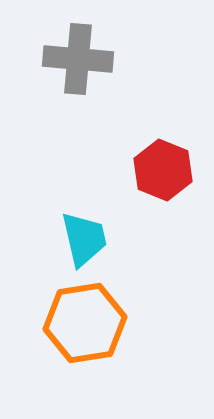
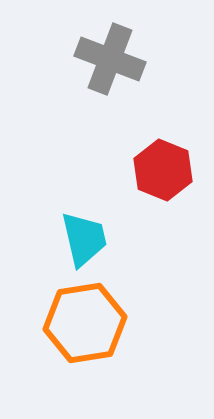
gray cross: moved 32 px right; rotated 16 degrees clockwise
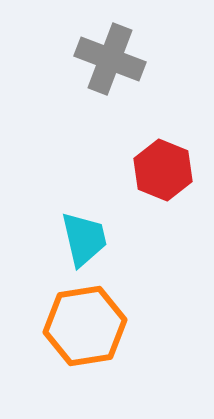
orange hexagon: moved 3 px down
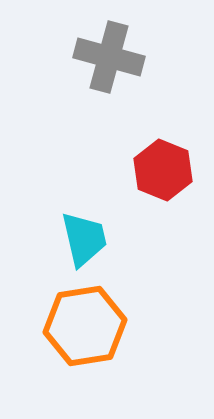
gray cross: moved 1 px left, 2 px up; rotated 6 degrees counterclockwise
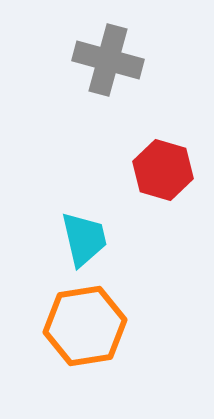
gray cross: moved 1 px left, 3 px down
red hexagon: rotated 6 degrees counterclockwise
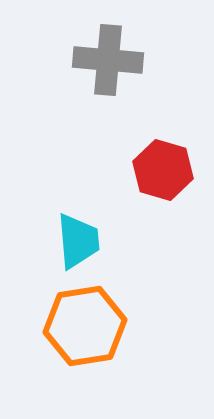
gray cross: rotated 10 degrees counterclockwise
cyan trapezoid: moved 6 px left, 2 px down; rotated 8 degrees clockwise
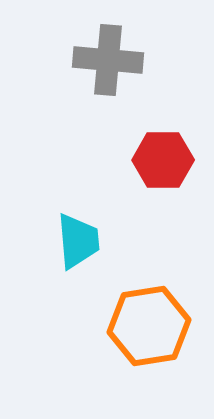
red hexagon: moved 10 px up; rotated 16 degrees counterclockwise
orange hexagon: moved 64 px right
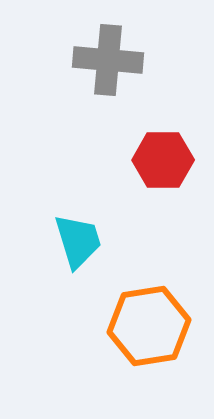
cyan trapezoid: rotated 12 degrees counterclockwise
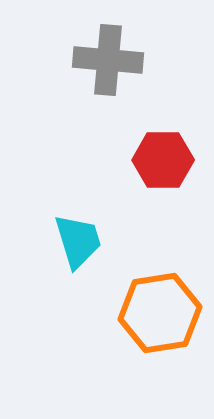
orange hexagon: moved 11 px right, 13 px up
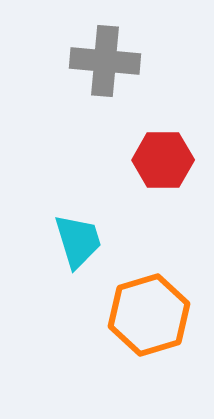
gray cross: moved 3 px left, 1 px down
orange hexagon: moved 11 px left, 2 px down; rotated 8 degrees counterclockwise
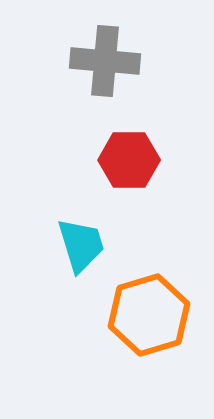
red hexagon: moved 34 px left
cyan trapezoid: moved 3 px right, 4 px down
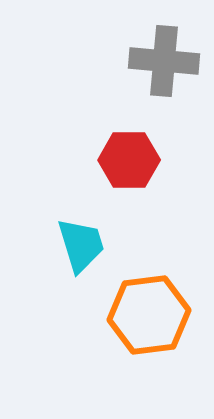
gray cross: moved 59 px right
orange hexagon: rotated 10 degrees clockwise
